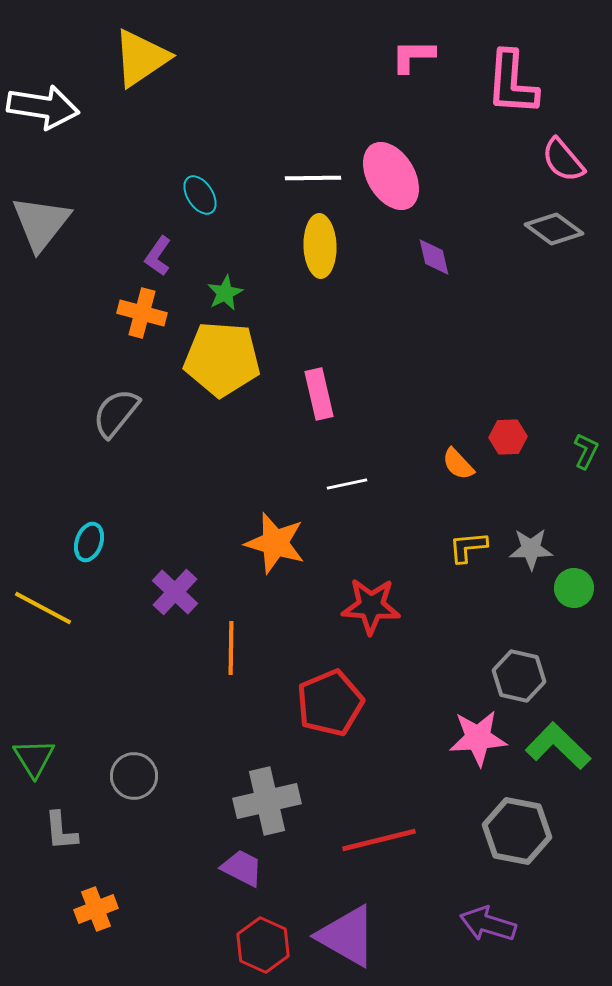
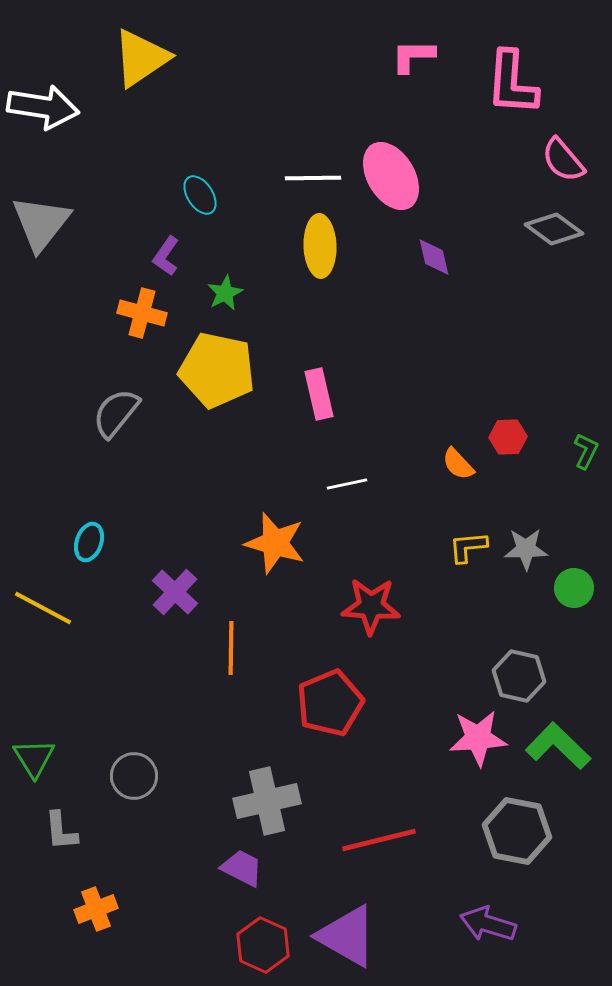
purple L-shape at (158, 256): moved 8 px right
yellow pentagon at (222, 359): moved 5 px left, 11 px down; rotated 8 degrees clockwise
gray star at (531, 549): moved 5 px left
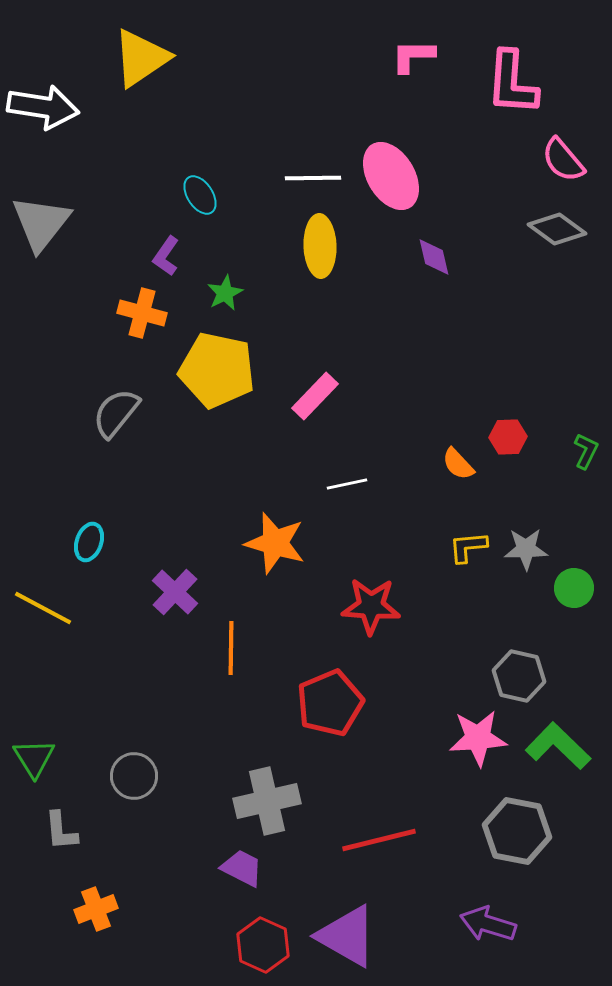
gray diamond at (554, 229): moved 3 px right
pink rectangle at (319, 394): moved 4 px left, 2 px down; rotated 57 degrees clockwise
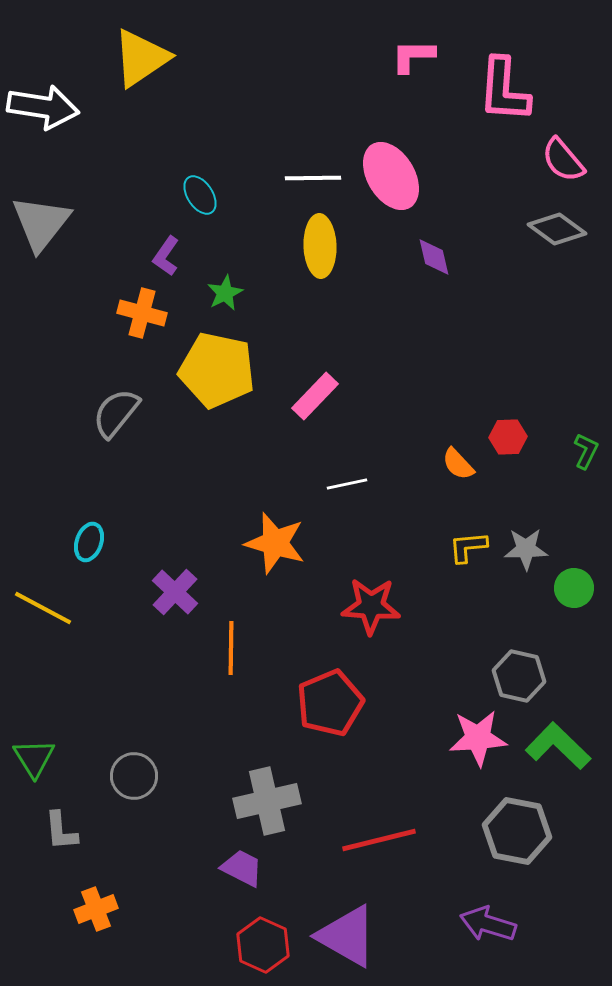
pink L-shape at (512, 83): moved 8 px left, 7 px down
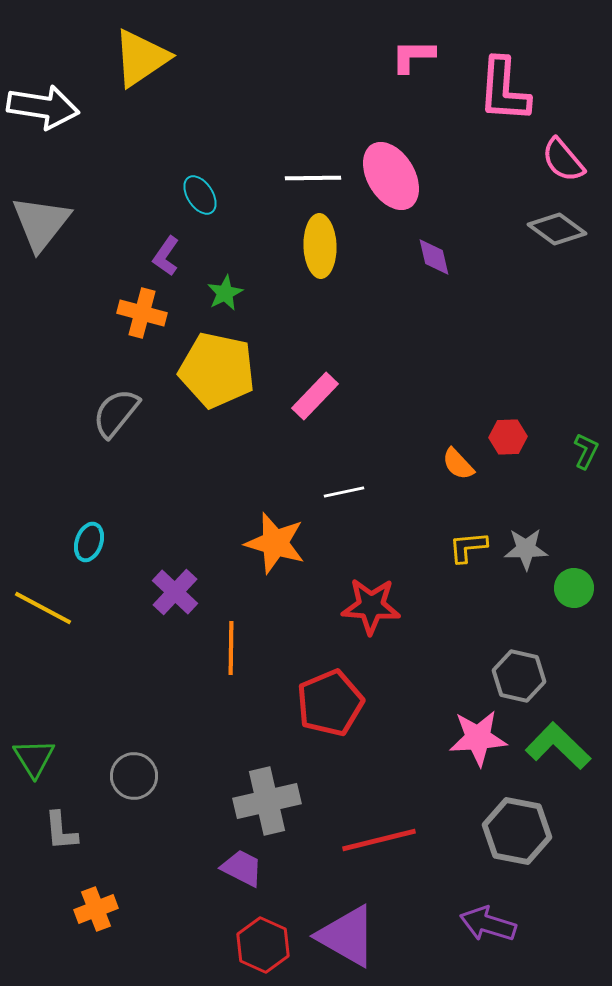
white line at (347, 484): moved 3 px left, 8 px down
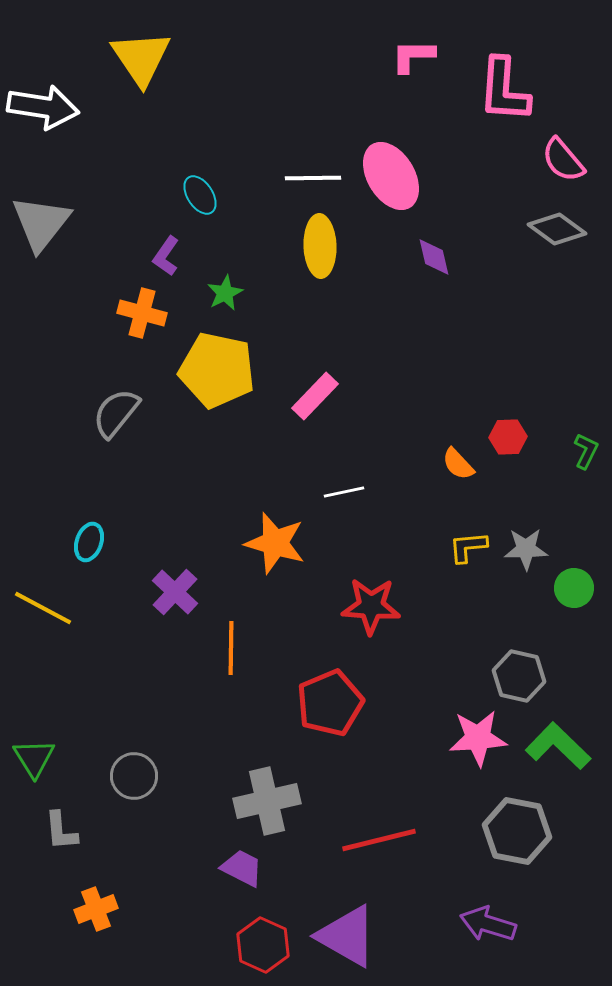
yellow triangle at (141, 58): rotated 30 degrees counterclockwise
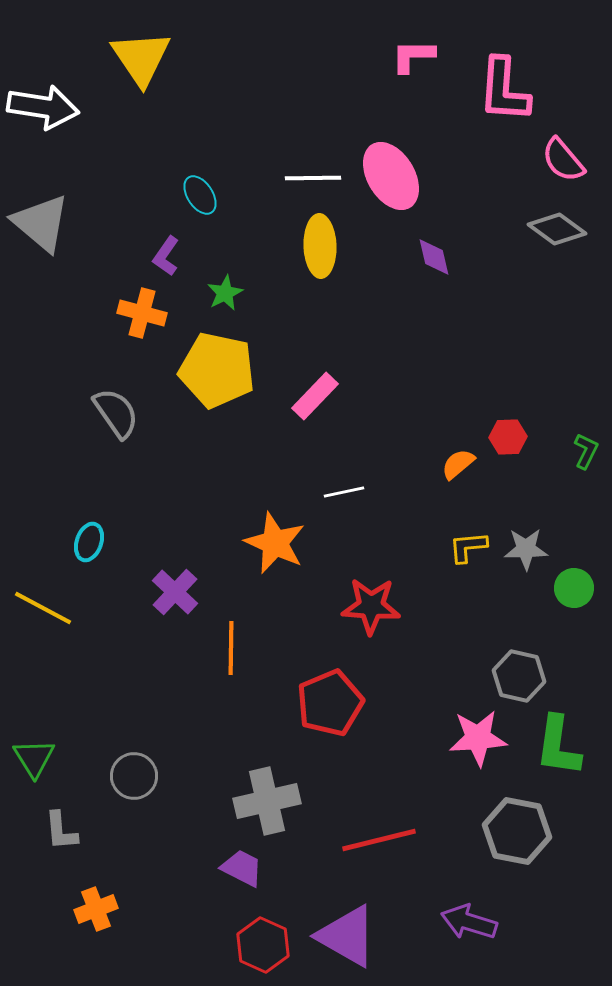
gray triangle at (41, 223): rotated 28 degrees counterclockwise
gray semicircle at (116, 413): rotated 106 degrees clockwise
orange semicircle at (458, 464): rotated 93 degrees clockwise
orange star at (275, 543): rotated 8 degrees clockwise
green L-shape at (558, 746): rotated 126 degrees counterclockwise
purple arrow at (488, 924): moved 19 px left, 2 px up
